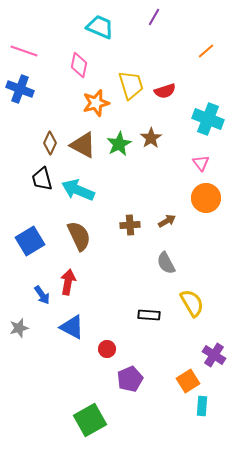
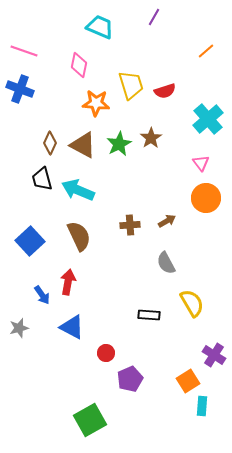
orange star: rotated 20 degrees clockwise
cyan cross: rotated 28 degrees clockwise
blue square: rotated 12 degrees counterclockwise
red circle: moved 1 px left, 4 px down
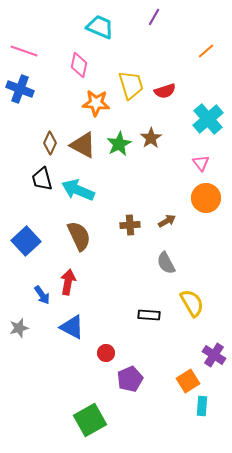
blue square: moved 4 px left
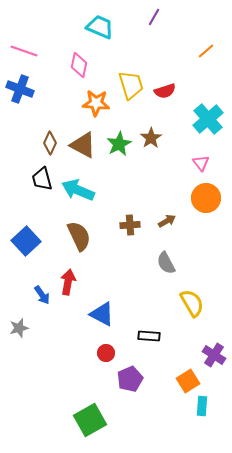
black rectangle: moved 21 px down
blue triangle: moved 30 px right, 13 px up
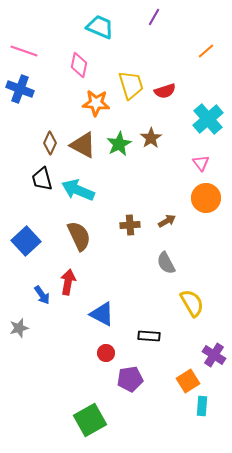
purple pentagon: rotated 15 degrees clockwise
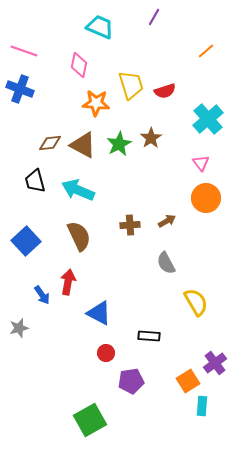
brown diamond: rotated 60 degrees clockwise
black trapezoid: moved 7 px left, 2 px down
yellow semicircle: moved 4 px right, 1 px up
blue triangle: moved 3 px left, 1 px up
purple cross: moved 1 px right, 8 px down; rotated 20 degrees clockwise
purple pentagon: moved 1 px right, 2 px down
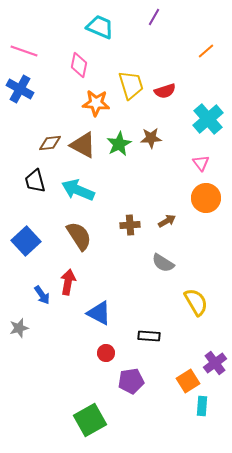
blue cross: rotated 8 degrees clockwise
brown star: rotated 30 degrees clockwise
brown semicircle: rotated 8 degrees counterclockwise
gray semicircle: moved 3 px left; rotated 30 degrees counterclockwise
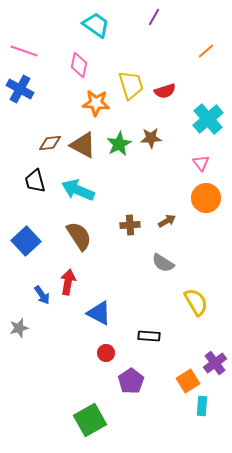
cyan trapezoid: moved 4 px left, 2 px up; rotated 12 degrees clockwise
purple pentagon: rotated 25 degrees counterclockwise
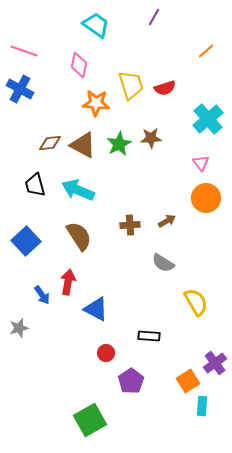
red semicircle: moved 3 px up
black trapezoid: moved 4 px down
blue triangle: moved 3 px left, 4 px up
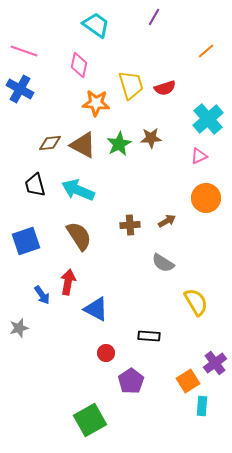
pink triangle: moved 2 px left, 7 px up; rotated 42 degrees clockwise
blue square: rotated 24 degrees clockwise
